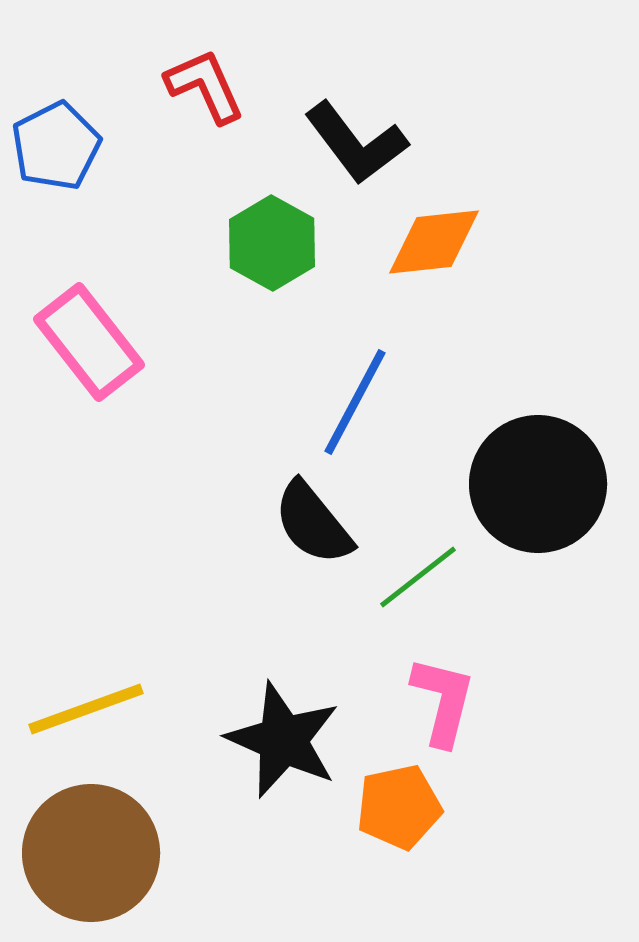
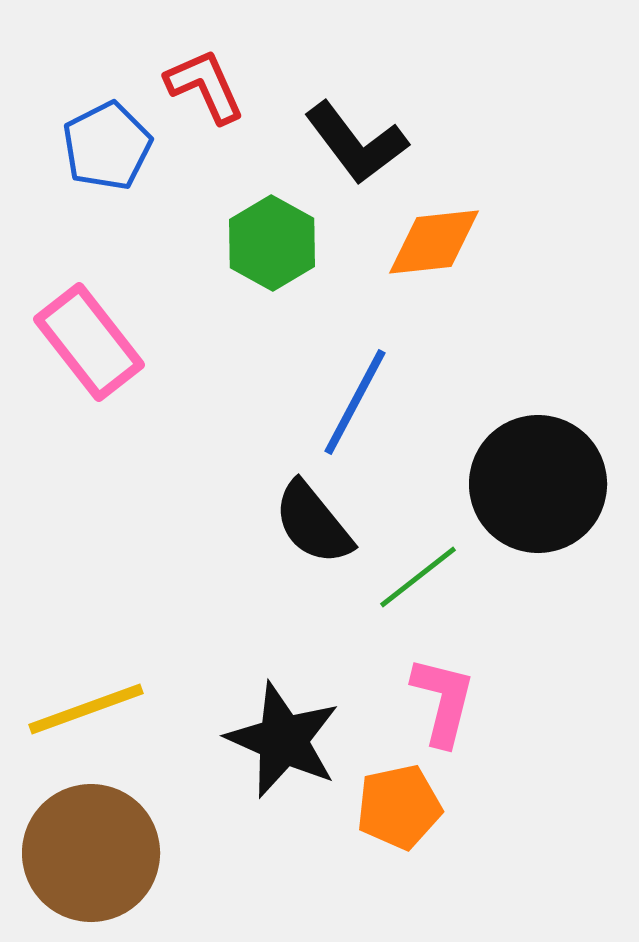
blue pentagon: moved 51 px right
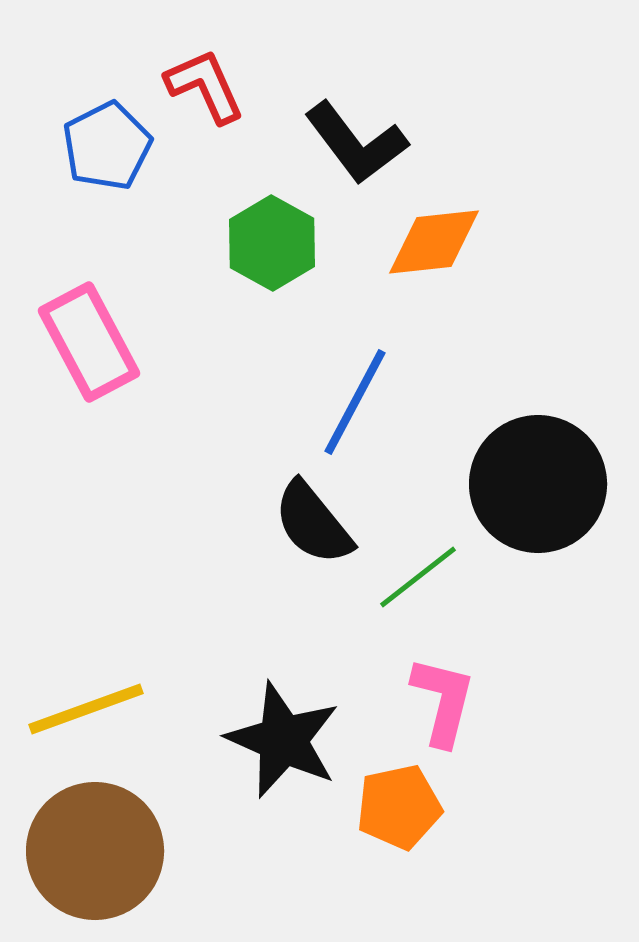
pink rectangle: rotated 10 degrees clockwise
brown circle: moved 4 px right, 2 px up
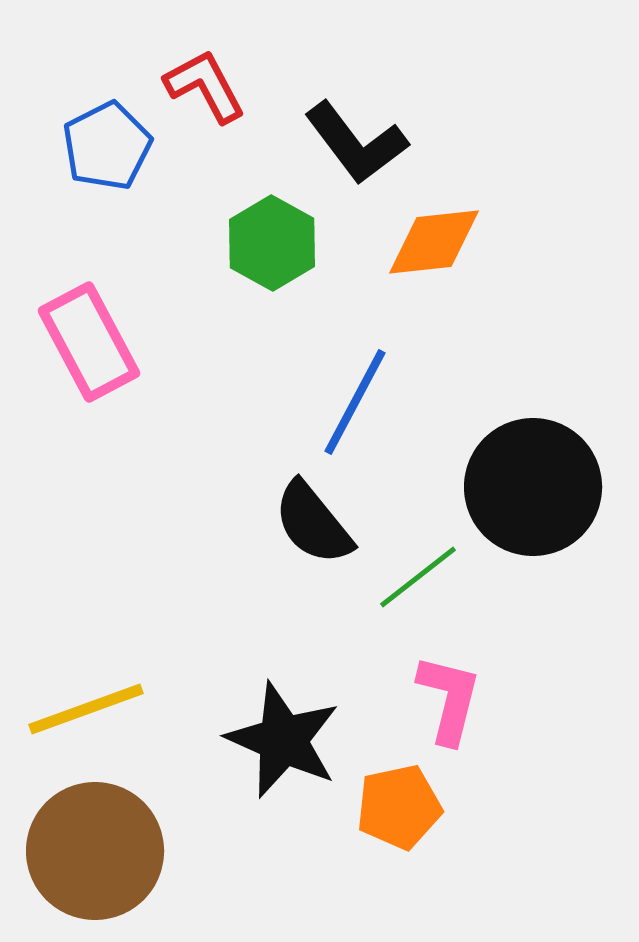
red L-shape: rotated 4 degrees counterclockwise
black circle: moved 5 px left, 3 px down
pink L-shape: moved 6 px right, 2 px up
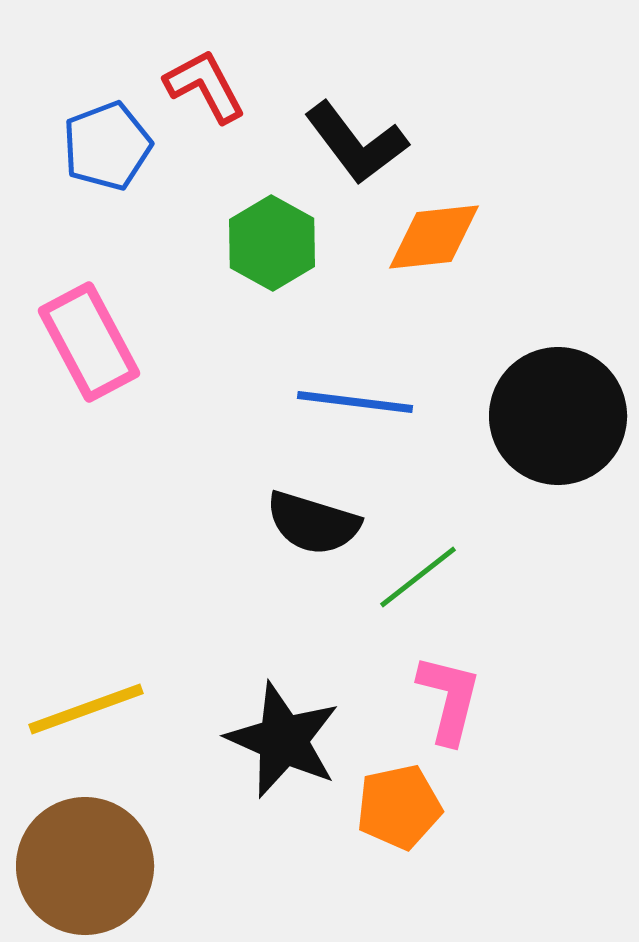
blue pentagon: rotated 6 degrees clockwise
orange diamond: moved 5 px up
blue line: rotated 69 degrees clockwise
black circle: moved 25 px right, 71 px up
black semicircle: rotated 34 degrees counterclockwise
brown circle: moved 10 px left, 15 px down
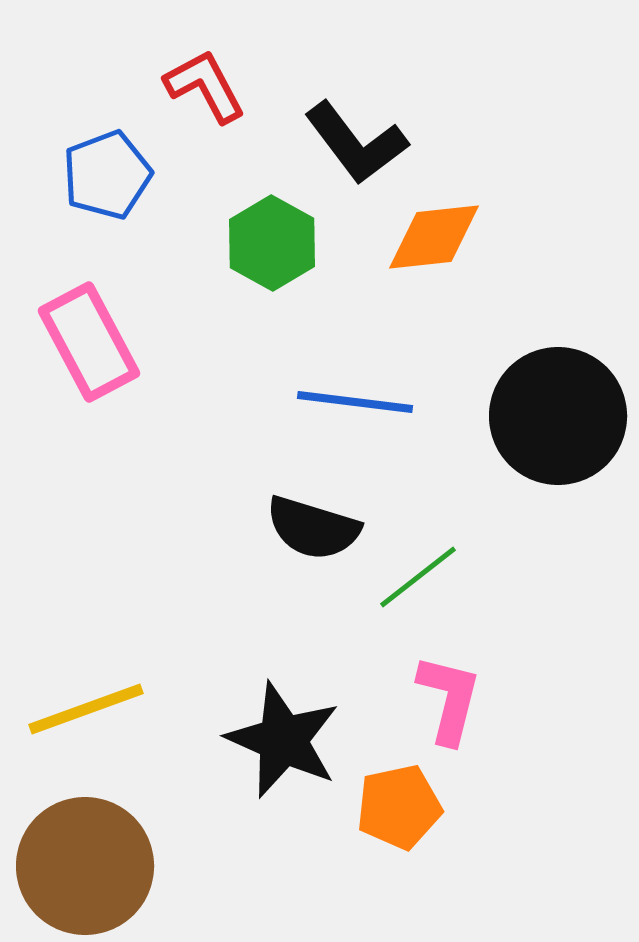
blue pentagon: moved 29 px down
black semicircle: moved 5 px down
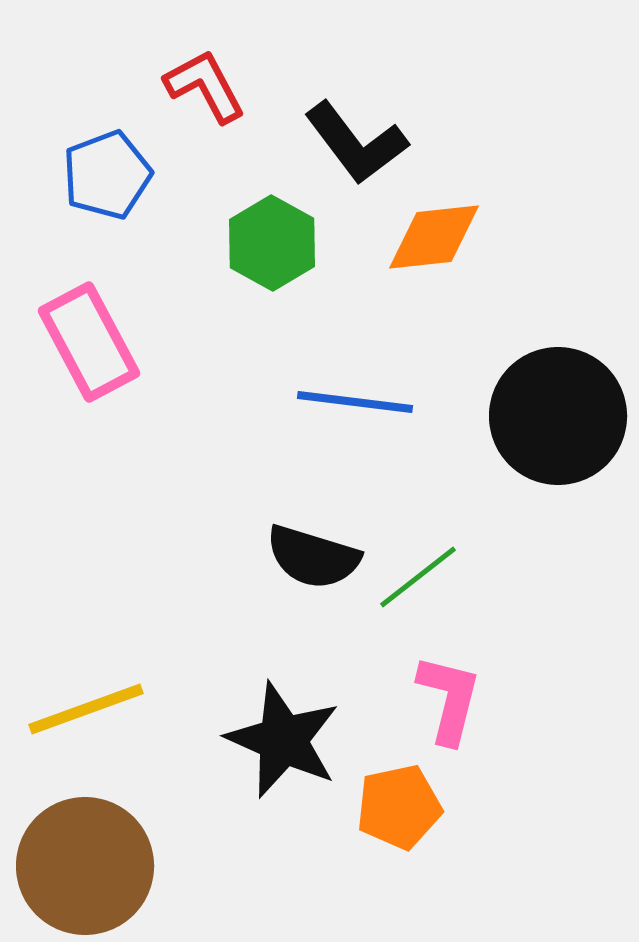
black semicircle: moved 29 px down
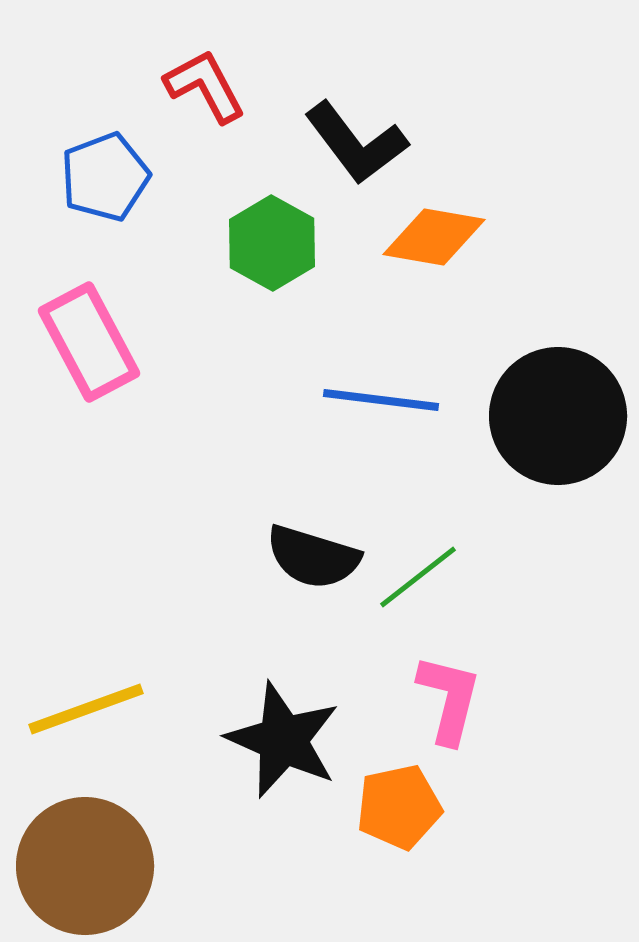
blue pentagon: moved 2 px left, 2 px down
orange diamond: rotated 16 degrees clockwise
blue line: moved 26 px right, 2 px up
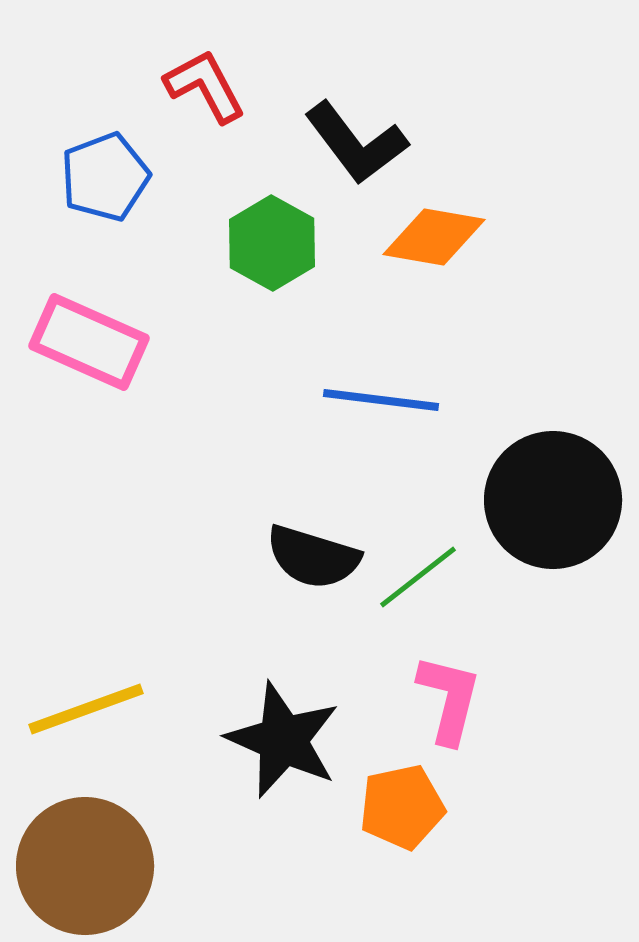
pink rectangle: rotated 38 degrees counterclockwise
black circle: moved 5 px left, 84 px down
orange pentagon: moved 3 px right
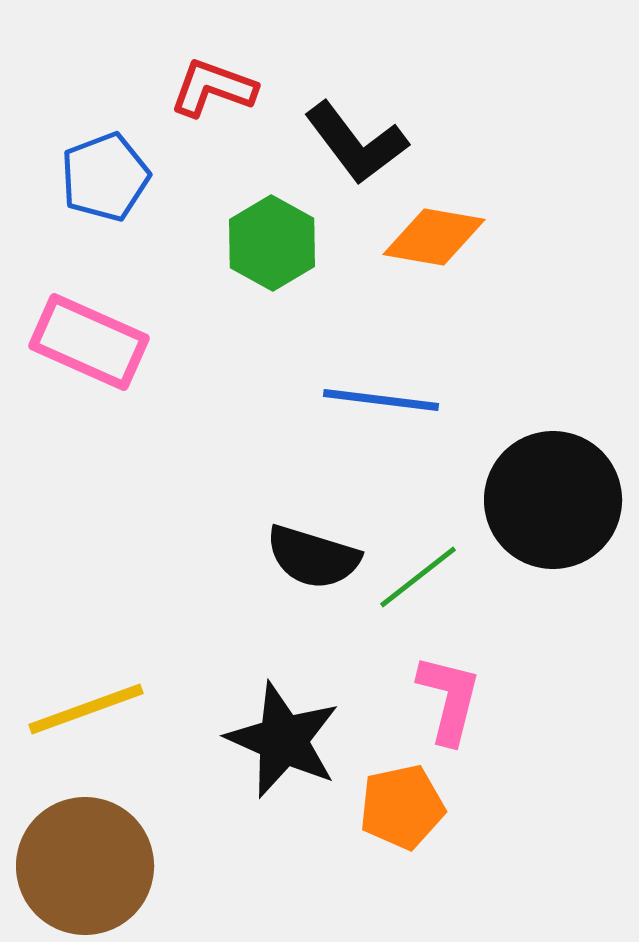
red L-shape: moved 8 px right, 2 px down; rotated 42 degrees counterclockwise
